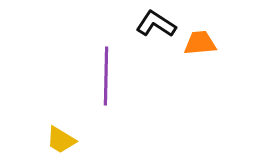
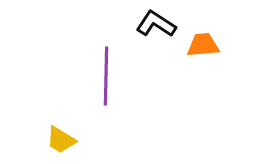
orange trapezoid: moved 3 px right, 2 px down
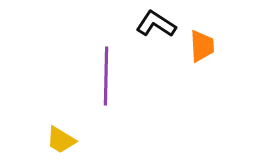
orange trapezoid: moved 1 px left, 1 px down; rotated 92 degrees clockwise
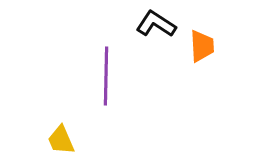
yellow trapezoid: rotated 36 degrees clockwise
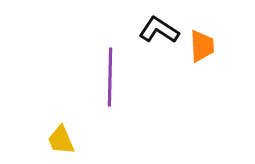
black L-shape: moved 3 px right, 6 px down
purple line: moved 4 px right, 1 px down
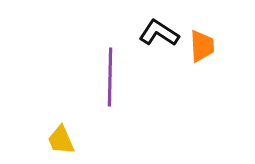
black L-shape: moved 3 px down
